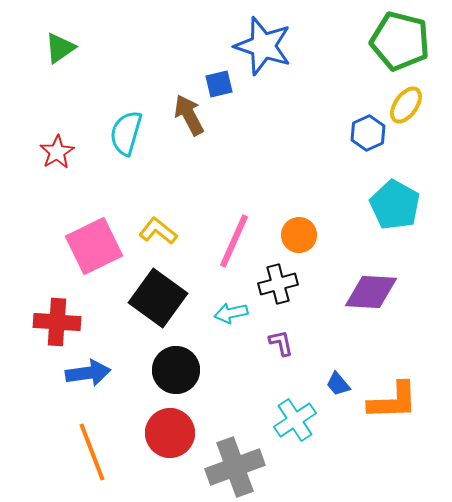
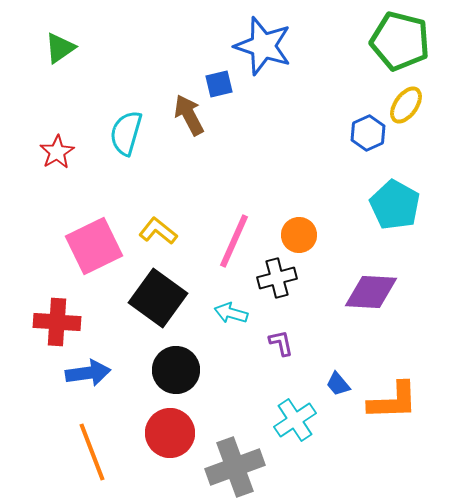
black cross: moved 1 px left, 6 px up
cyan arrow: rotated 28 degrees clockwise
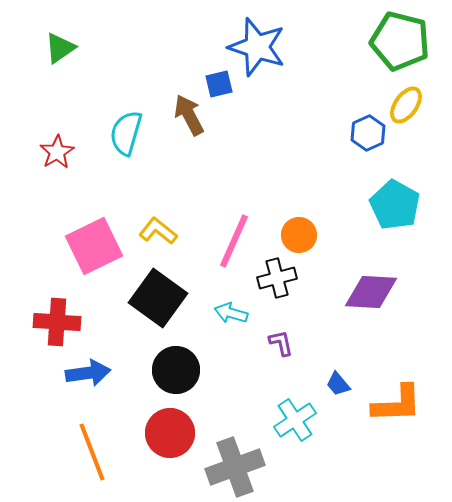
blue star: moved 6 px left, 1 px down
orange L-shape: moved 4 px right, 3 px down
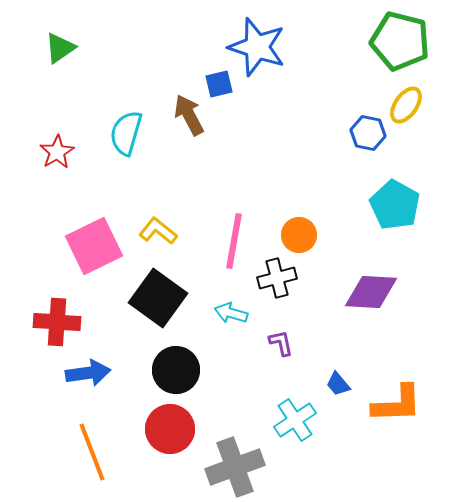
blue hexagon: rotated 24 degrees counterclockwise
pink line: rotated 14 degrees counterclockwise
red circle: moved 4 px up
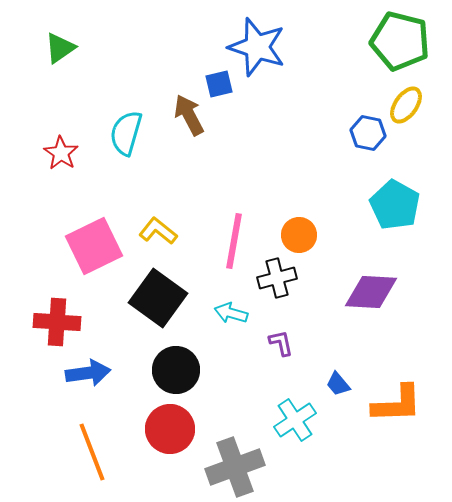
red star: moved 4 px right, 1 px down; rotated 8 degrees counterclockwise
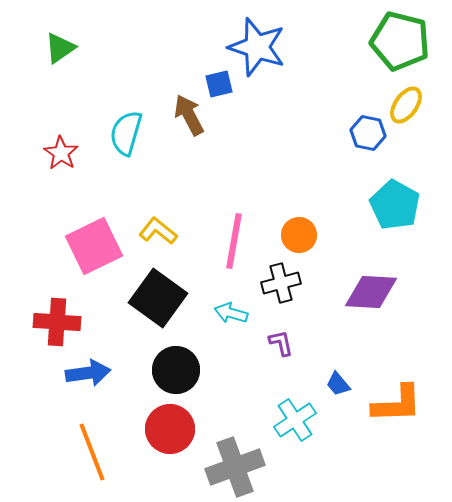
black cross: moved 4 px right, 5 px down
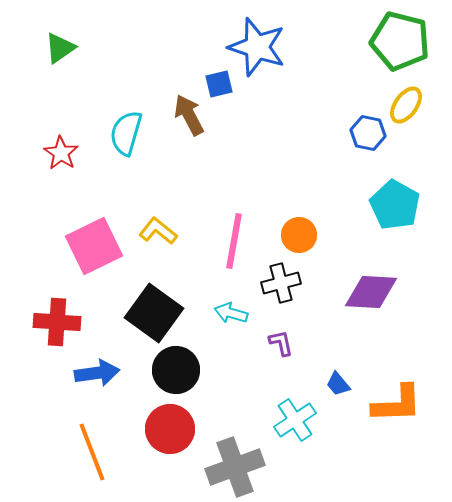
black square: moved 4 px left, 15 px down
blue arrow: moved 9 px right
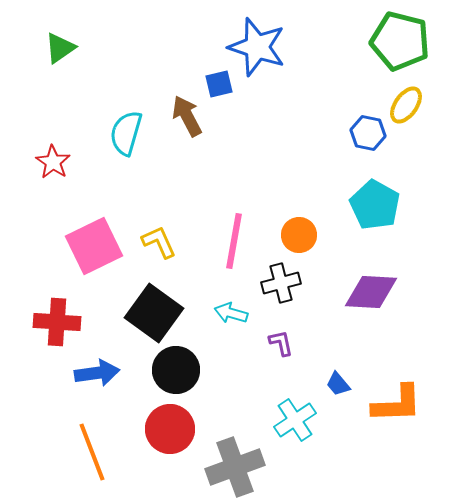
brown arrow: moved 2 px left, 1 px down
red star: moved 8 px left, 9 px down
cyan pentagon: moved 20 px left
yellow L-shape: moved 1 px right, 11 px down; rotated 27 degrees clockwise
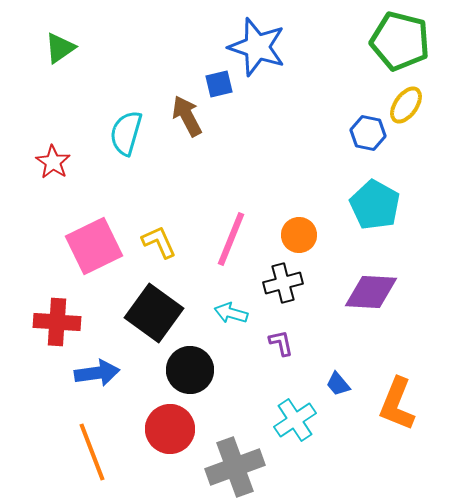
pink line: moved 3 px left, 2 px up; rotated 12 degrees clockwise
black cross: moved 2 px right
black circle: moved 14 px right
orange L-shape: rotated 114 degrees clockwise
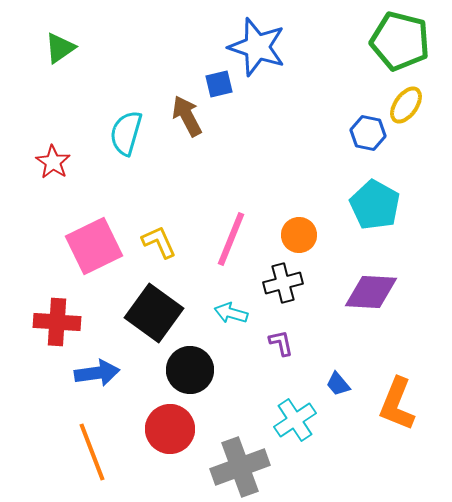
gray cross: moved 5 px right
